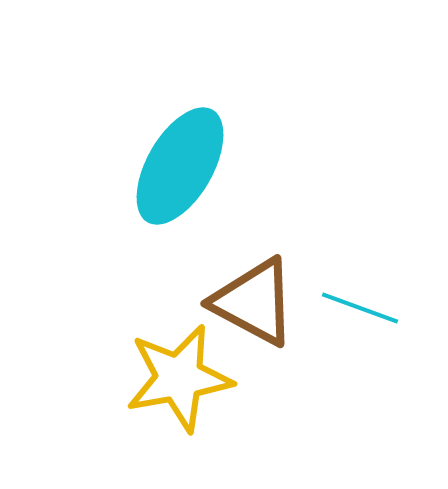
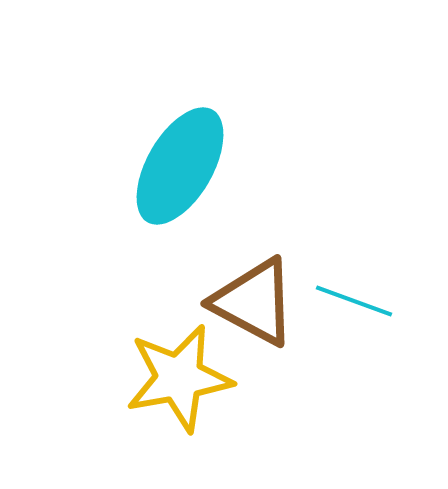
cyan line: moved 6 px left, 7 px up
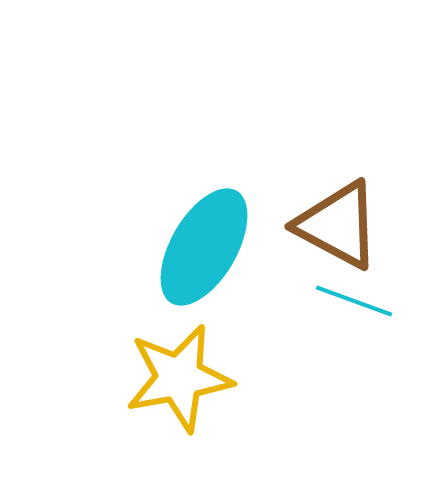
cyan ellipse: moved 24 px right, 81 px down
brown triangle: moved 84 px right, 77 px up
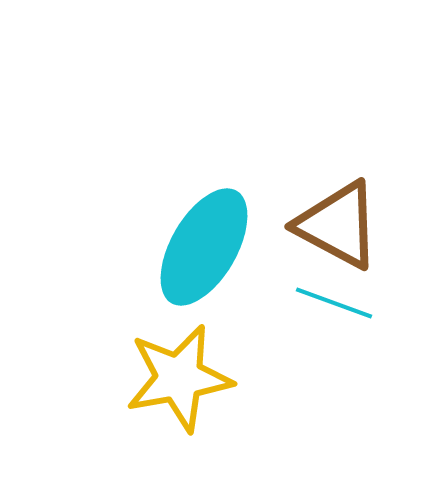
cyan line: moved 20 px left, 2 px down
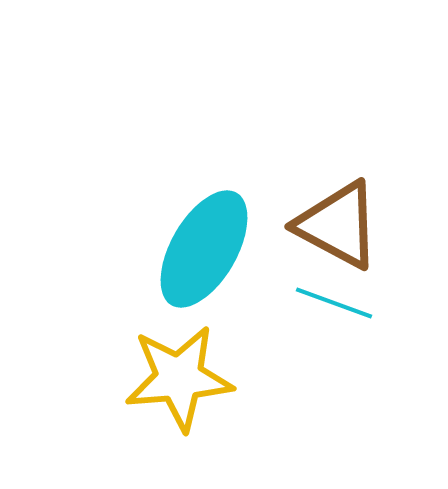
cyan ellipse: moved 2 px down
yellow star: rotated 5 degrees clockwise
